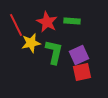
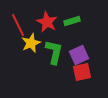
green rectangle: rotated 21 degrees counterclockwise
red line: moved 2 px right
yellow star: rotated 12 degrees counterclockwise
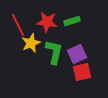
red star: rotated 20 degrees counterclockwise
purple square: moved 2 px left, 1 px up
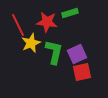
green rectangle: moved 2 px left, 8 px up
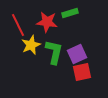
yellow star: moved 2 px down
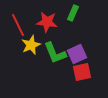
green rectangle: moved 3 px right; rotated 49 degrees counterclockwise
green L-shape: moved 1 px right, 1 px down; rotated 145 degrees clockwise
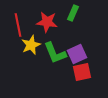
red line: rotated 15 degrees clockwise
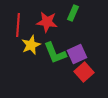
red line: rotated 15 degrees clockwise
red square: moved 2 px right; rotated 30 degrees counterclockwise
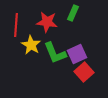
red line: moved 2 px left
yellow star: rotated 18 degrees counterclockwise
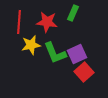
red line: moved 3 px right, 3 px up
yellow star: rotated 30 degrees clockwise
